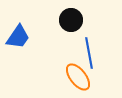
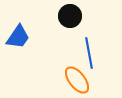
black circle: moved 1 px left, 4 px up
orange ellipse: moved 1 px left, 3 px down
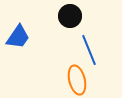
blue line: moved 3 px up; rotated 12 degrees counterclockwise
orange ellipse: rotated 24 degrees clockwise
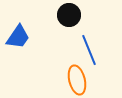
black circle: moved 1 px left, 1 px up
